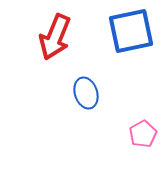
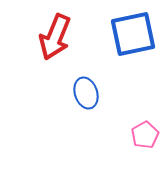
blue square: moved 2 px right, 3 px down
pink pentagon: moved 2 px right, 1 px down
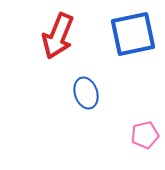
red arrow: moved 3 px right, 1 px up
pink pentagon: rotated 16 degrees clockwise
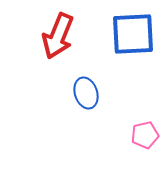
blue square: rotated 9 degrees clockwise
